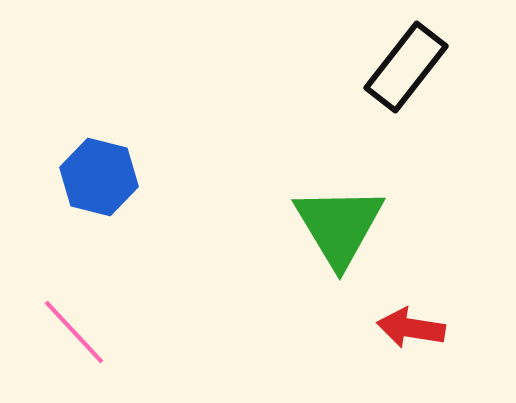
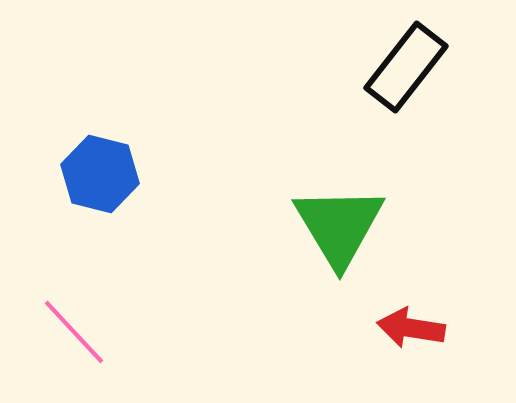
blue hexagon: moved 1 px right, 3 px up
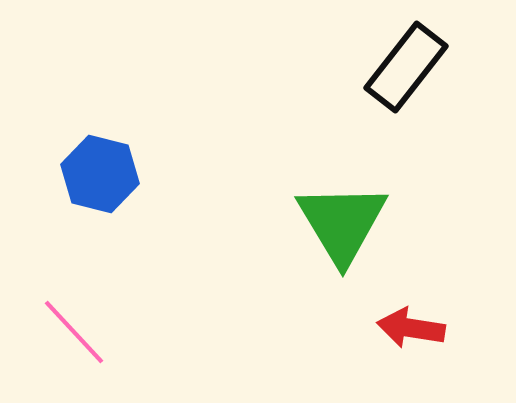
green triangle: moved 3 px right, 3 px up
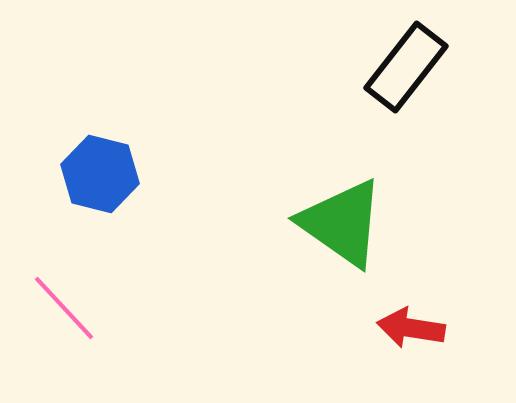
green triangle: rotated 24 degrees counterclockwise
pink line: moved 10 px left, 24 px up
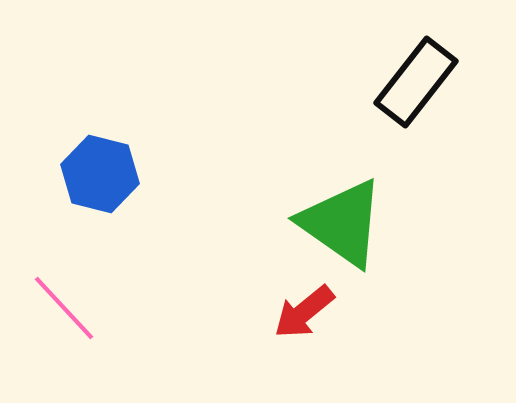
black rectangle: moved 10 px right, 15 px down
red arrow: moved 107 px left, 16 px up; rotated 48 degrees counterclockwise
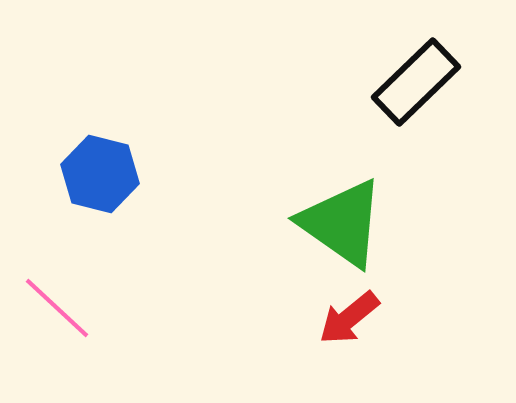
black rectangle: rotated 8 degrees clockwise
pink line: moved 7 px left; rotated 4 degrees counterclockwise
red arrow: moved 45 px right, 6 px down
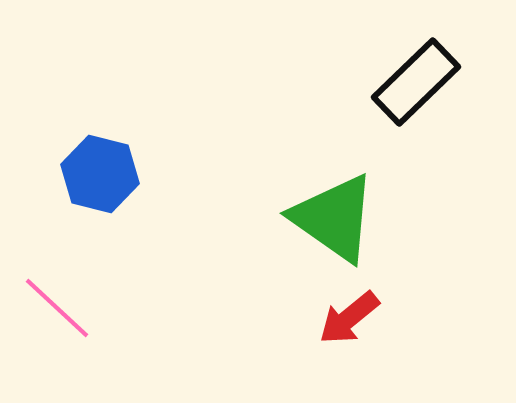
green triangle: moved 8 px left, 5 px up
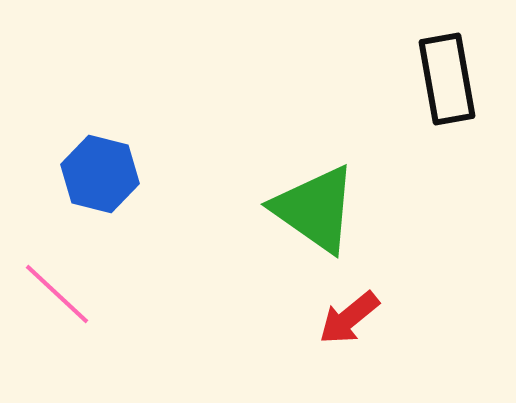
black rectangle: moved 31 px right, 3 px up; rotated 56 degrees counterclockwise
green triangle: moved 19 px left, 9 px up
pink line: moved 14 px up
